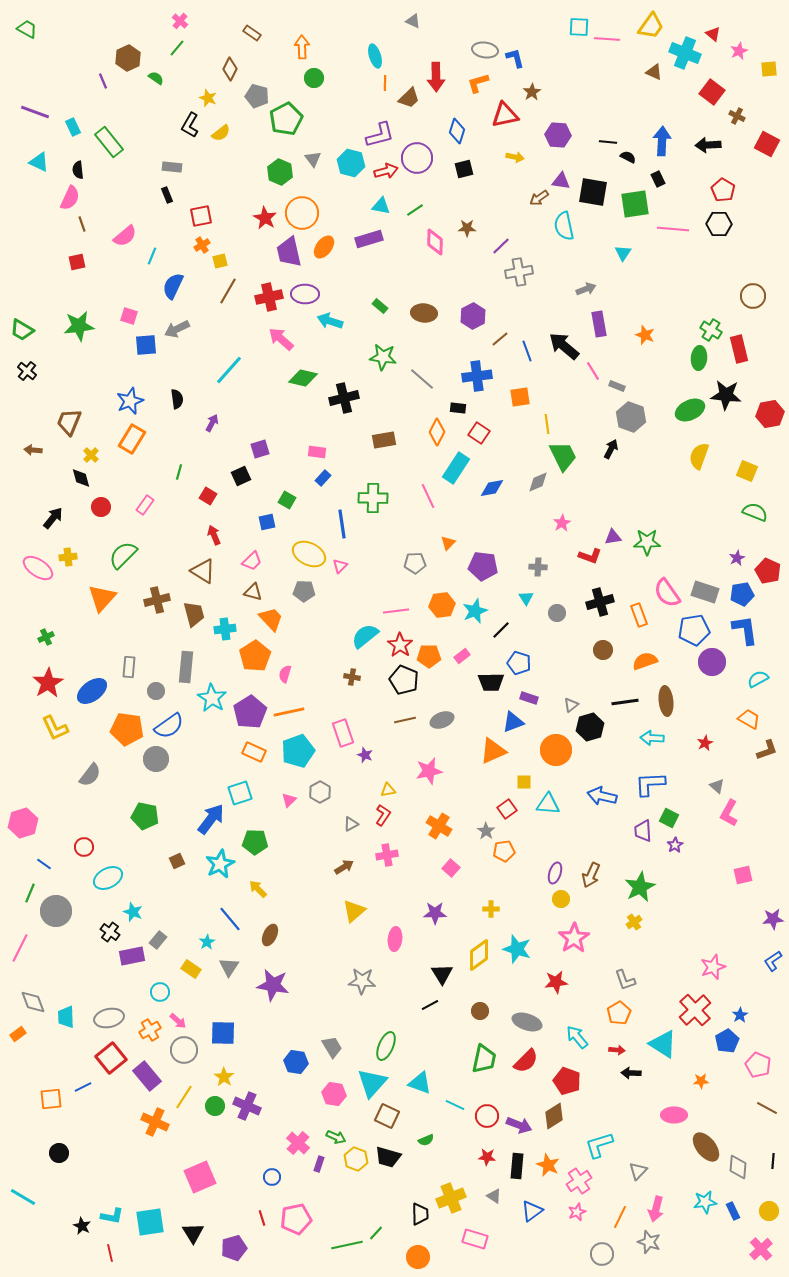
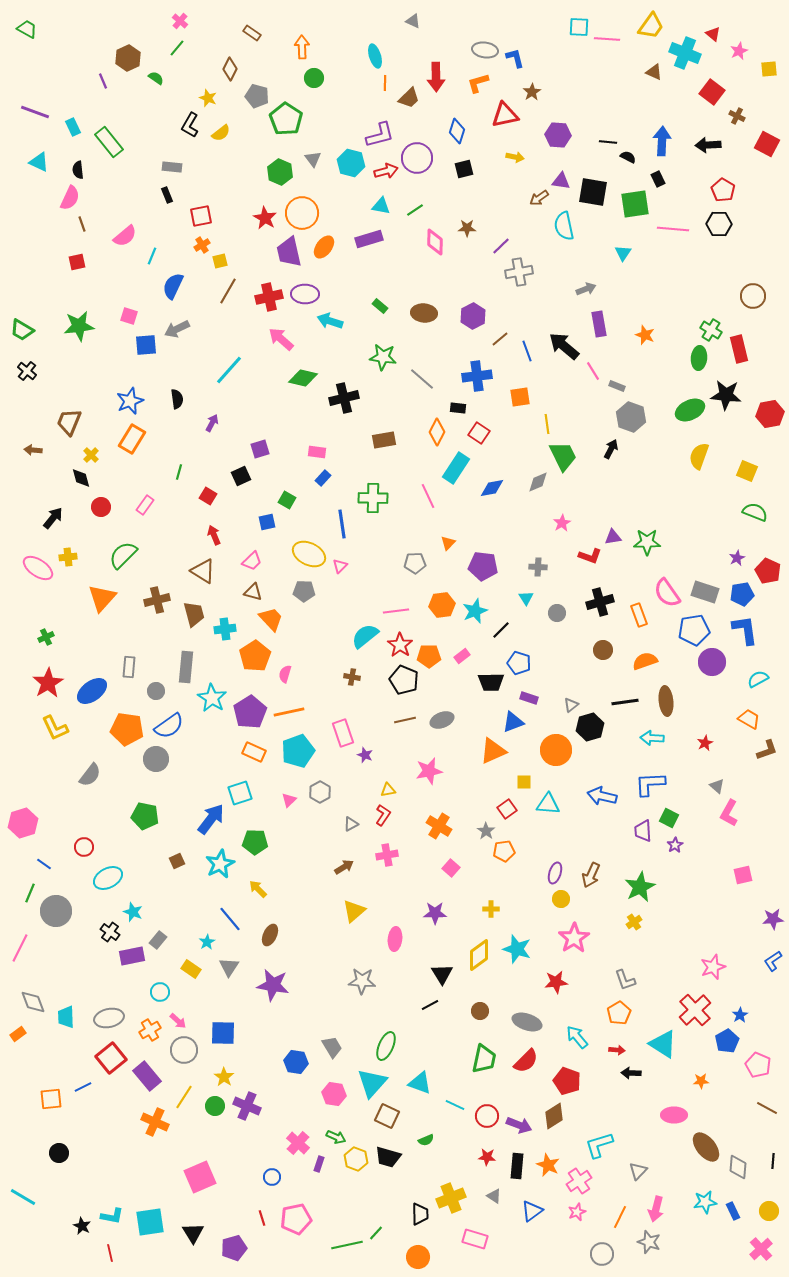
green pentagon at (286, 119): rotated 12 degrees counterclockwise
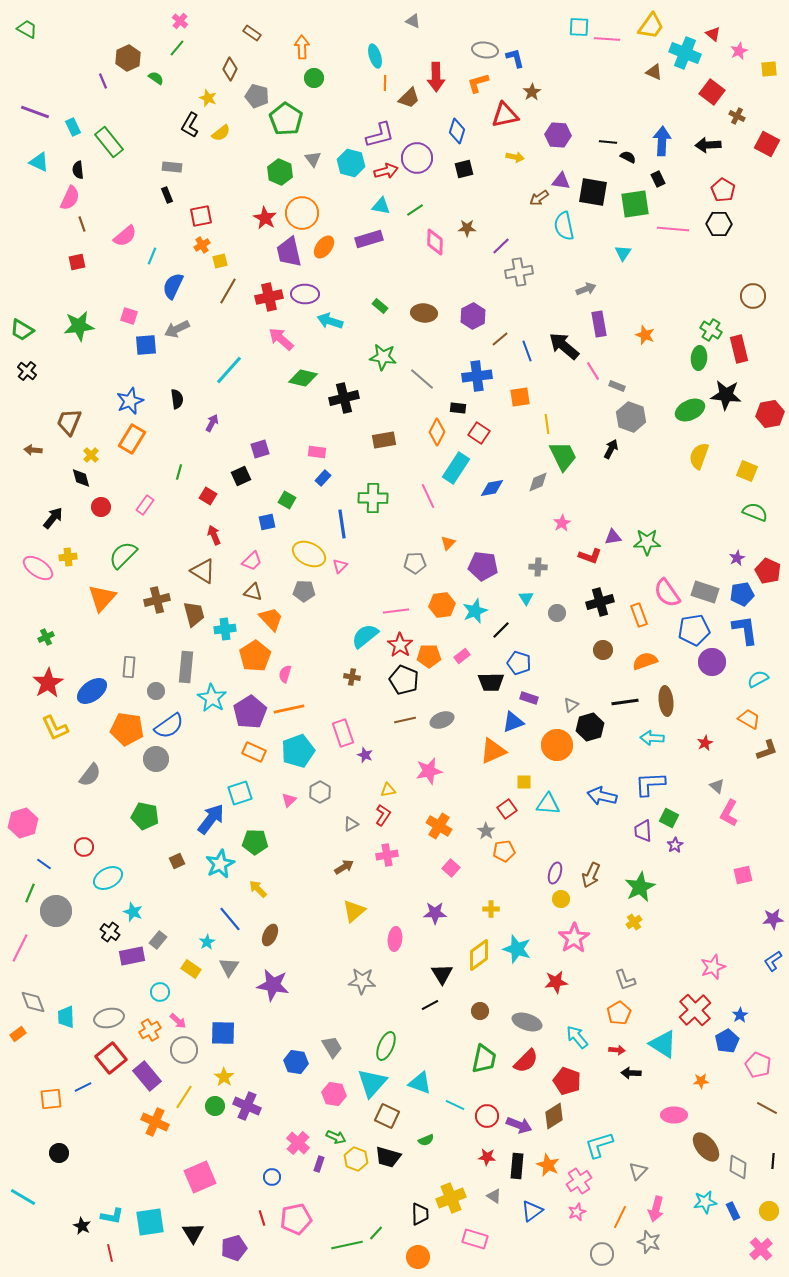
orange line at (289, 712): moved 3 px up
orange circle at (556, 750): moved 1 px right, 5 px up
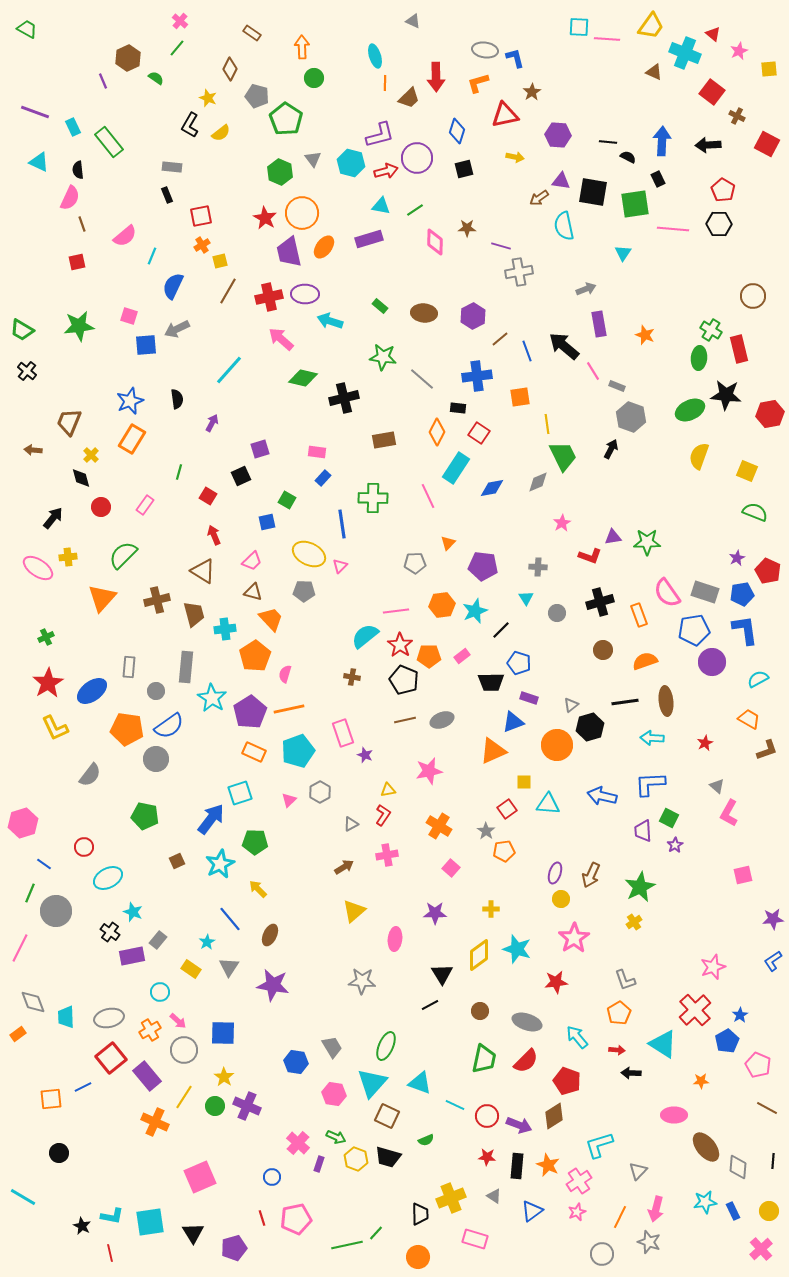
purple line at (501, 246): rotated 60 degrees clockwise
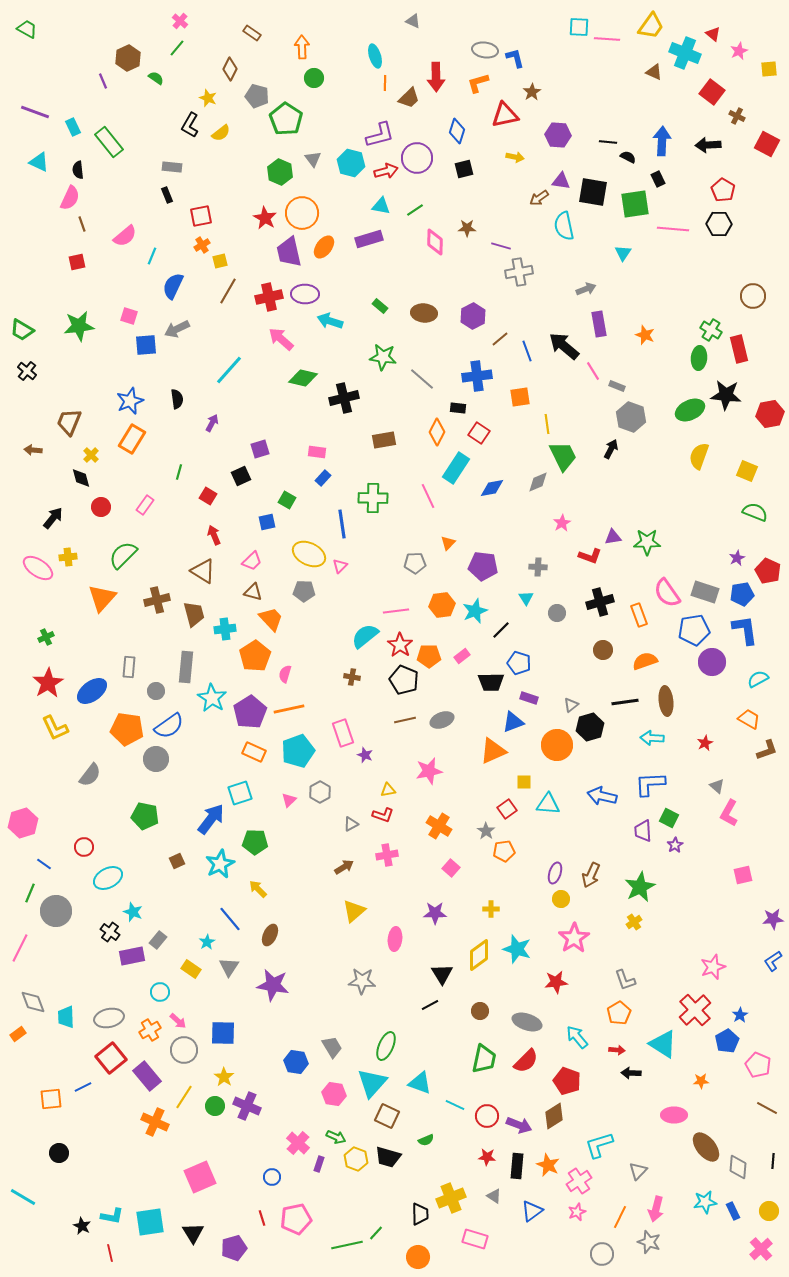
red L-shape at (383, 815): rotated 75 degrees clockwise
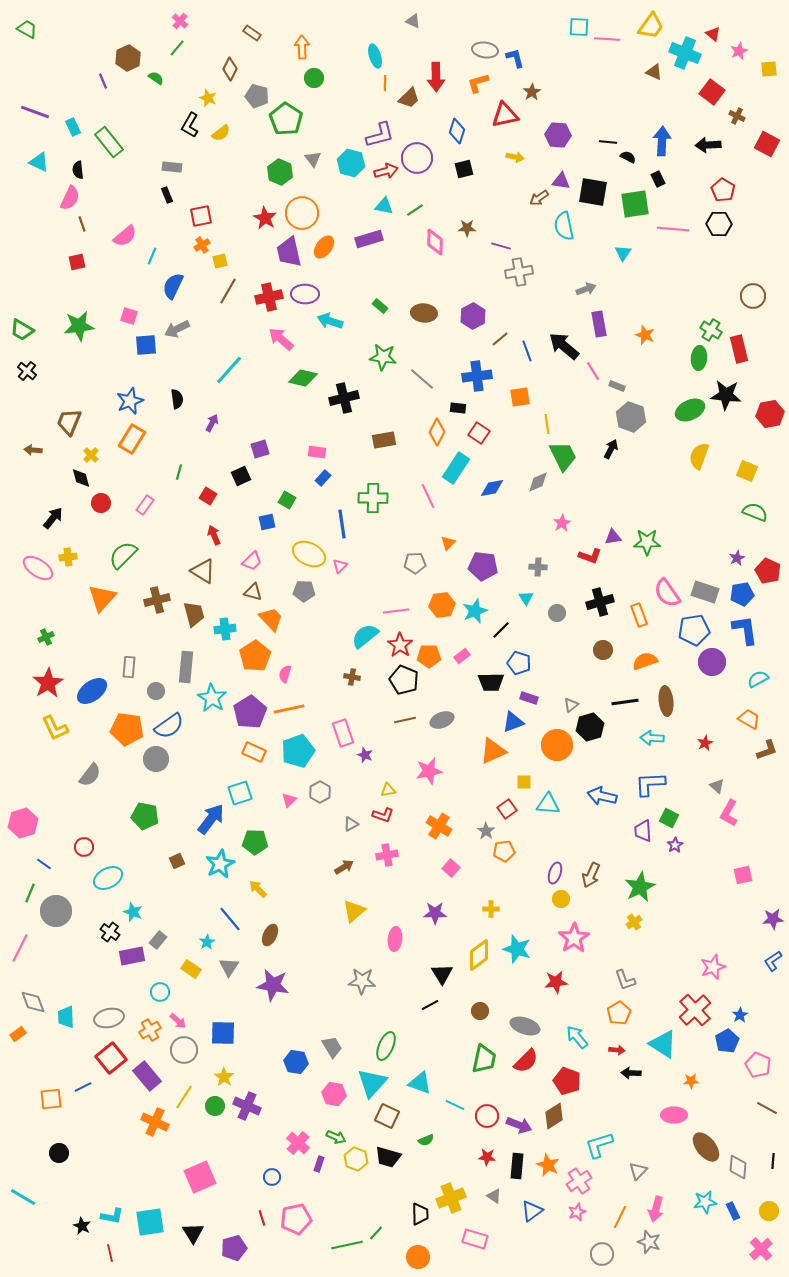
cyan triangle at (381, 206): moved 3 px right
red circle at (101, 507): moved 4 px up
gray ellipse at (527, 1022): moved 2 px left, 4 px down
orange star at (701, 1081): moved 10 px left
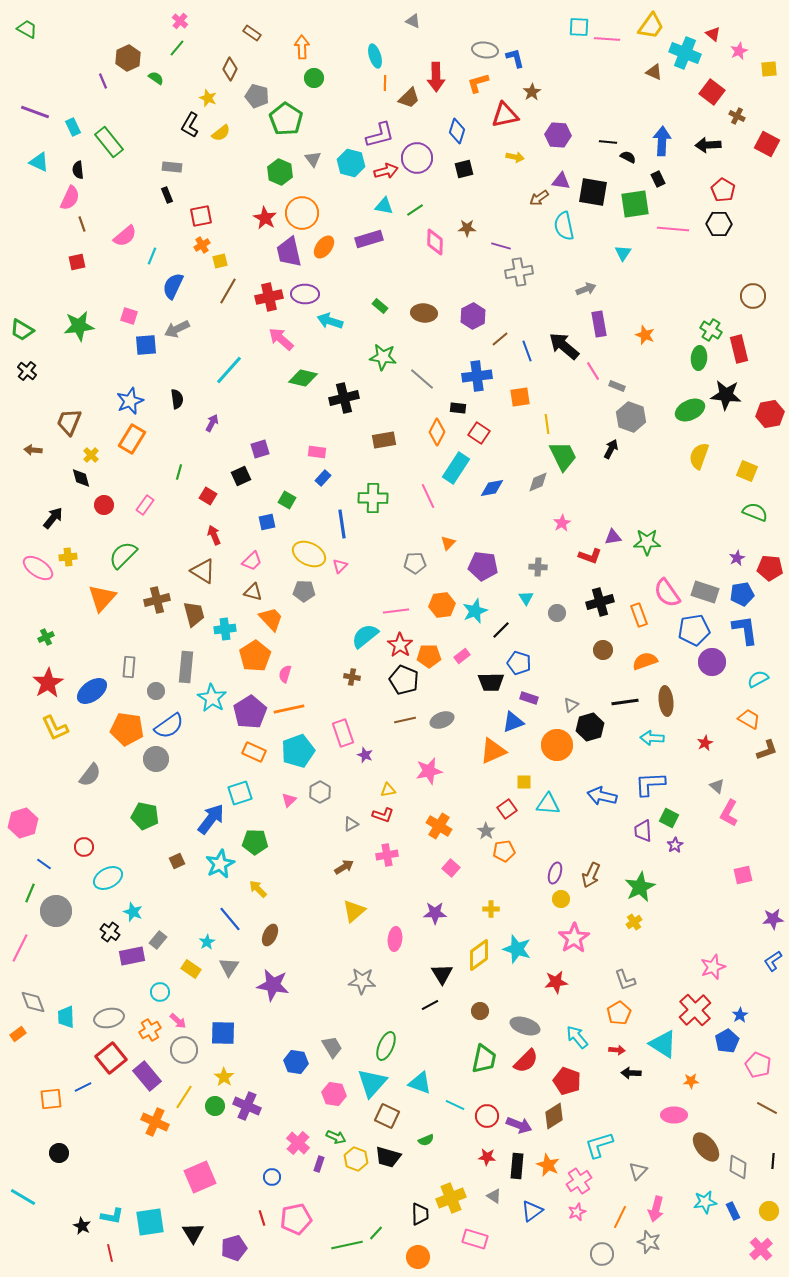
red circle at (101, 503): moved 3 px right, 2 px down
red pentagon at (768, 571): moved 2 px right, 3 px up; rotated 20 degrees counterclockwise
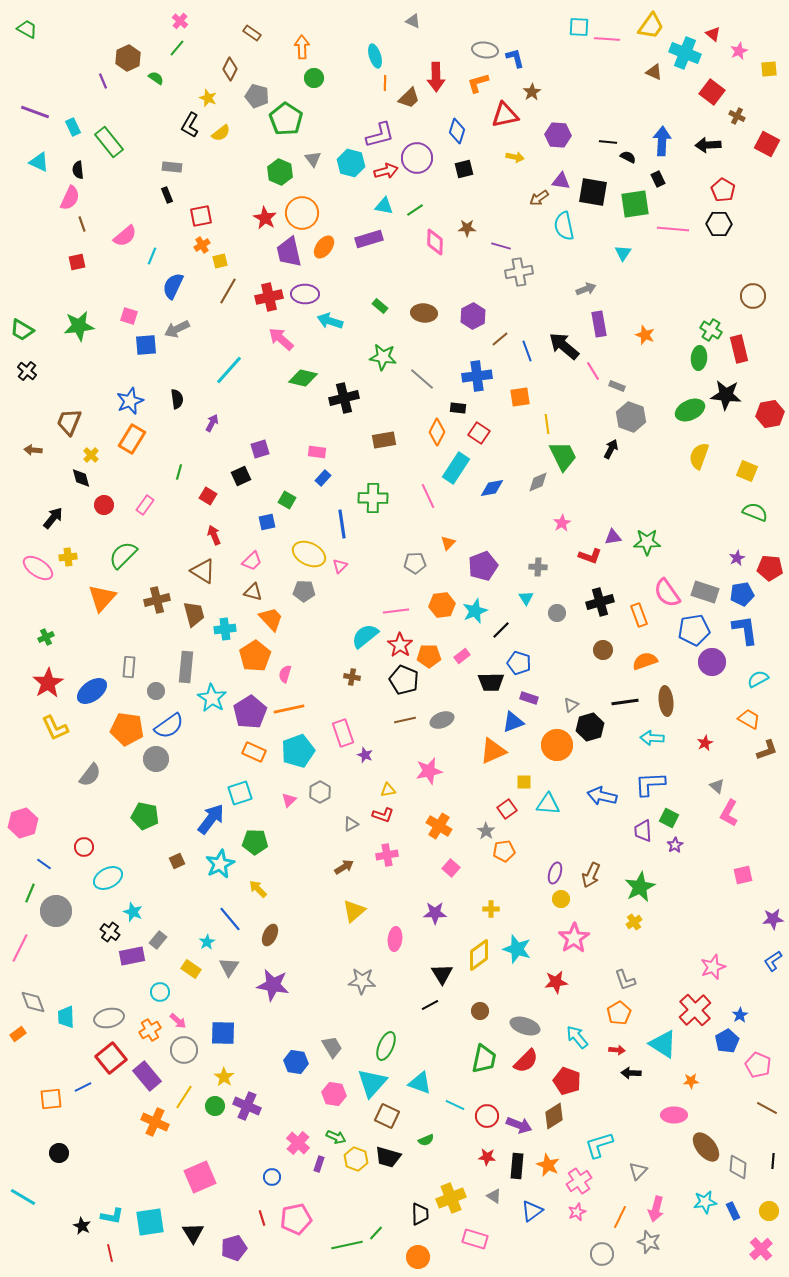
purple pentagon at (483, 566): rotated 28 degrees counterclockwise
